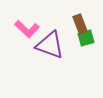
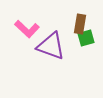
brown rectangle: rotated 30 degrees clockwise
purple triangle: moved 1 px right, 1 px down
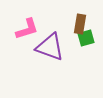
pink L-shape: rotated 60 degrees counterclockwise
purple triangle: moved 1 px left, 1 px down
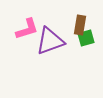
brown rectangle: moved 1 px down
purple triangle: moved 6 px up; rotated 40 degrees counterclockwise
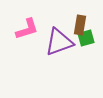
purple triangle: moved 9 px right, 1 px down
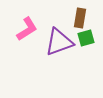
brown rectangle: moved 7 px up
pink L-shape: rotated 15 degrees counterclockwise
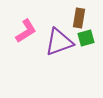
brown rectangle: moved 1 px left
pink L-shape: moved 1 px left, 2 px down
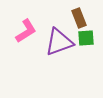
brown rectangle: rotated 30 degrees counterclockwise
green square: rotated 12 degrees clockwise
